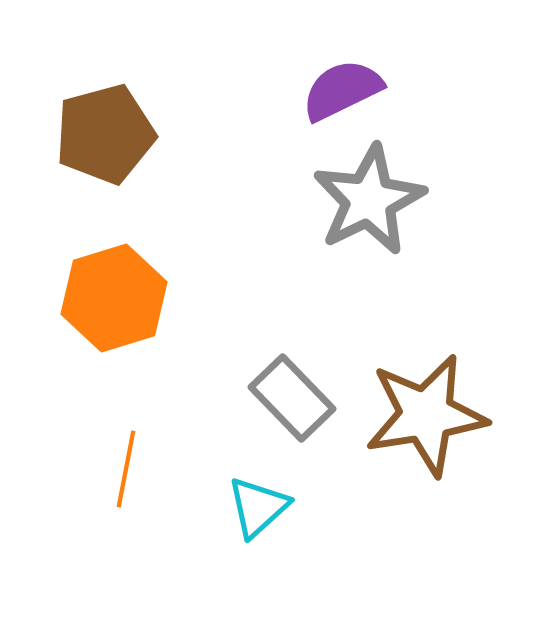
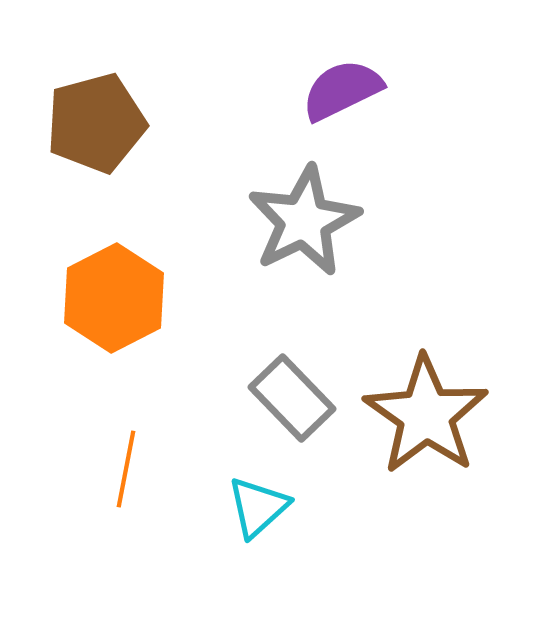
brown pentagon: moved 9 px left, 11 px up
gray star: moved 65 px left, 21 px down
orange hexagon: rotated 10 degrees counterclockwise
brown star: rotated 28 degrees counterclockwise
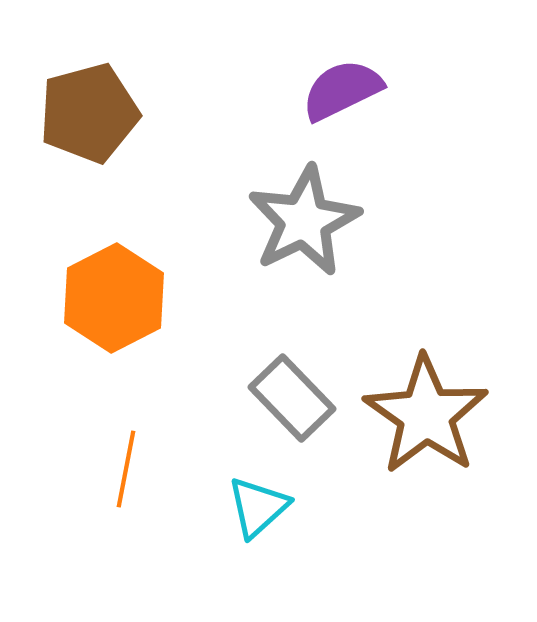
brown pentagon: moved 7 px left, 10 px up
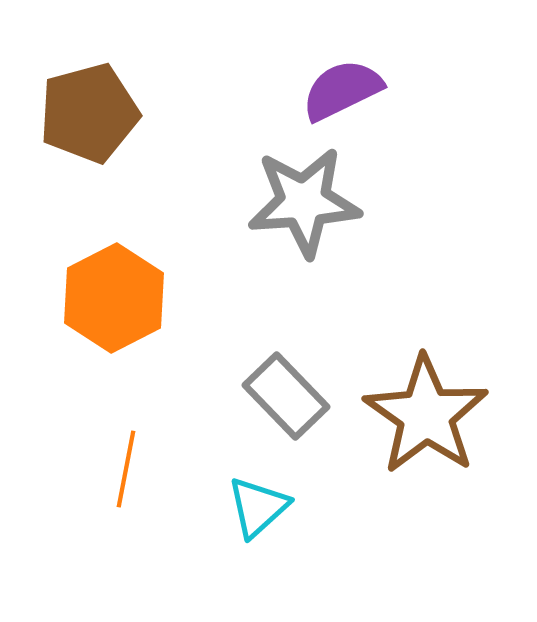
gray star: moved 19 px up; rotated 22 degrees clockwise
gray rectangle: moved 6 px left, 2 px up
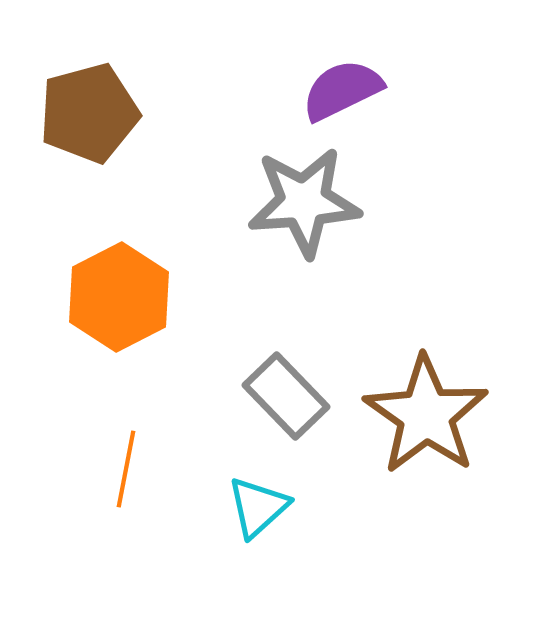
orange hexagon: moved 5 px right, 1 px up
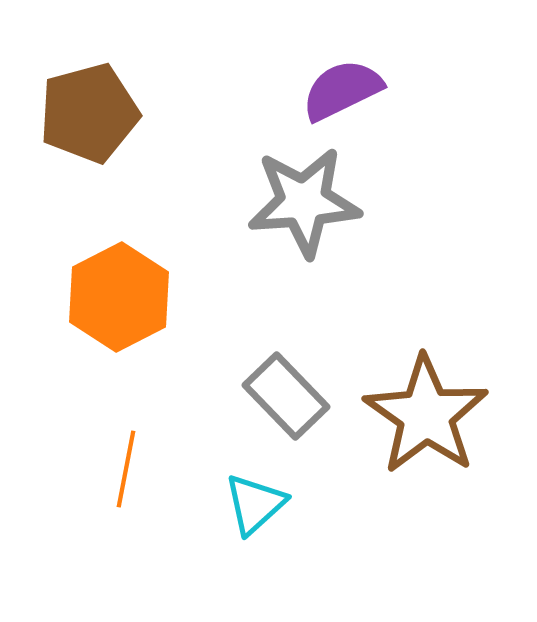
cyan triangle: moved 3 px left, 3 px up
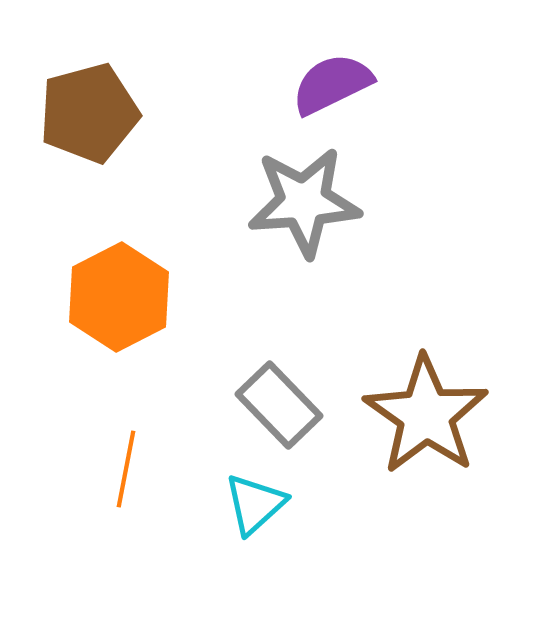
purple semicircle: moved 10 px left, 6 px up
gray rectangle: moved 7 px left, 9 px down
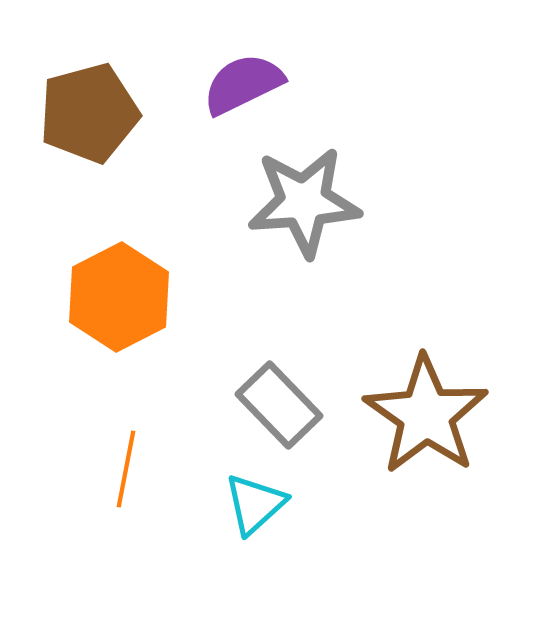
purple semicircle: moved 89 px left
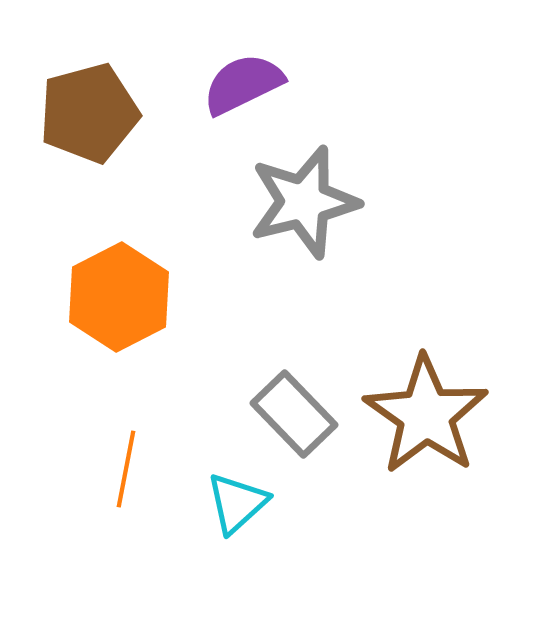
gray star: rotated 10 degrees counterclockwise
gray rectangle: moved 15 px right, 9 px down
cyan triangle: moved 18 px left, 1 px up
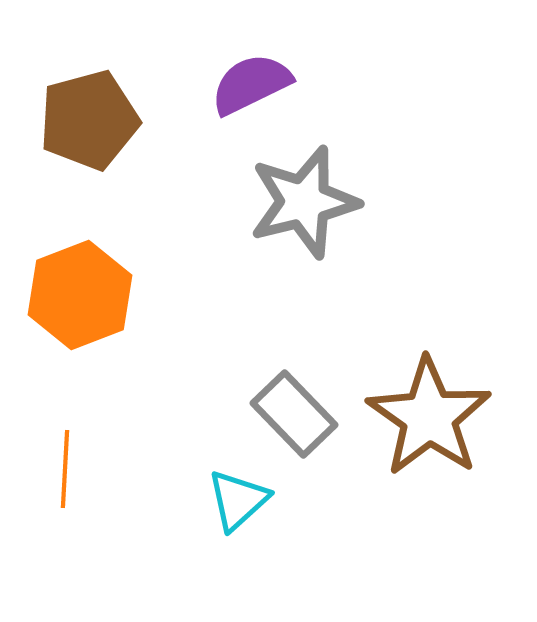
purple semicircle: moved 8 px right
brown pentagon: moved 7 px down
orange hexagon: moved 39 px left, 2 px up; rotated 6 degrees clockwise
brown star: moved 3 px right, 2 px down
orange line: moved 61 px left; rotated 8 degrees counterclockwise
cyan triangle: moved 1 px right, 3 px up
